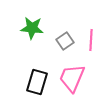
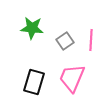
black rectangle: moved 3 px left
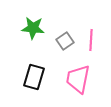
green star: moved 1 px right
pink trapezoid: moved 6 px right, 1 px down; rotated 12 degrees counterclockwise
black rectangle: moved 5 px up
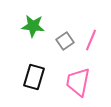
green star: moved 2 px up
pink line: rotated 20 degrees clockwise
pink trapezoid: moved 3 px down
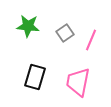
green star: moved 5 px left
gray square: moved 8 px up
black rectangle: moved 1 px right
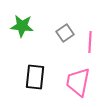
green star: moved 6 px left
pink line: moved 1 px left, 2 px down; rotated 20 degrees counterclockwise
black rectangle: rotated 10 degrees counterclockwise
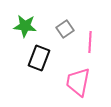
green star: moved 3 px right
gray square: moved 4 px up
black rectangle: moved 4 px right, 19 px up; rotated 15 degrees clockwise
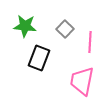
gray square: rotated 12 degrees counterclockwise
pink trapezoid: moved 4 px right, 1 px up
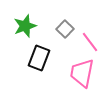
green star: rotated 25 degrees counterclockwise
pink line: rotated 40 degrees counterclockwise
pink trapezoid: moved 8 px up
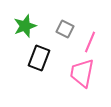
gray square: rotated 18 degrees counterclockwise
pink line: rotated 60 degrees clockwise
